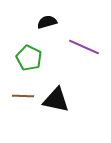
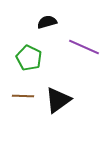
black triangle: moved 2 px right; rotated 48 degrees counterclockwise
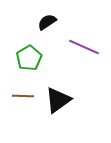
black semicircle: rotated 18 degrees counterclockwise
green pentagon: rotated 15 degrees clockwise
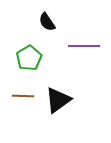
black semicircle: rotated 90 degrees counterclockwise
purple line: moved 1 px up; rotated 24 degrees counterclockwise
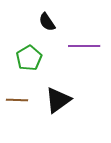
brown line: moved 6 px left, 4 px down
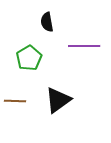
black semicircle: rotated 24 degrees clockwise
brown line: moved 2 px left, 1 px down
